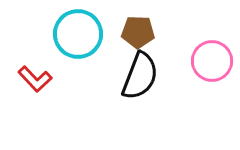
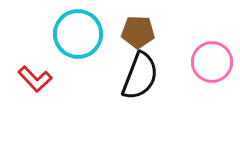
pink circle: moved 1 px down
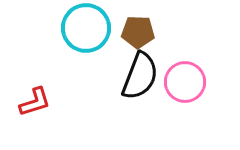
cyan circle: moved 8 px right, 6 px up
pink circle: moved 27 px left, 20 px down
red L-shape: moved 23 px down; rotated 64 degrees counterclockwise
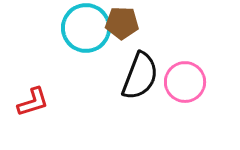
brown pentagon: moved 16 px left, 9 px up
red L-shape: moved 2 px left
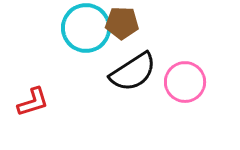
black semicircle: moved 7 px left, 4 px up; rotated 36 degrees clockwise
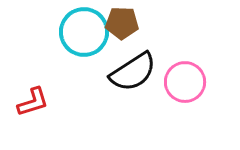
cyan circle: moved 2 px left, 4 px down
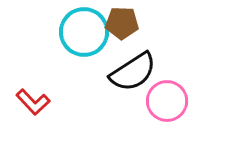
pink circle: moved 18 px left, 19 px down
red L-shape: rotated 64 degrees clockwise
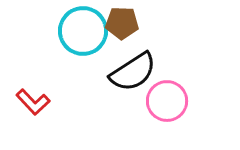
cyan circle: moved 1 px left, 1 px up
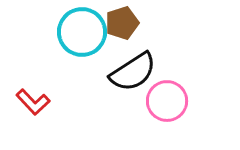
brown pentagon: rotated 20 degrees counterclockwise
cyan circle: moved 1 px left, 1 px down
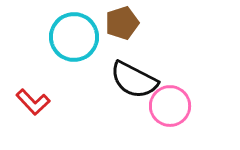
cyan circle: moved 8 px left, 5 px down
black semicircle: moved 1 px right, 8 px down; rotated 60 degrees clockwise
pink circle: moved 3 px right, 5 px down
